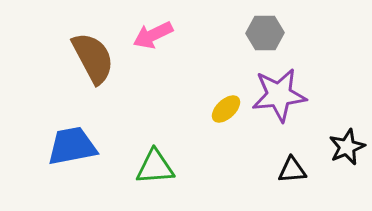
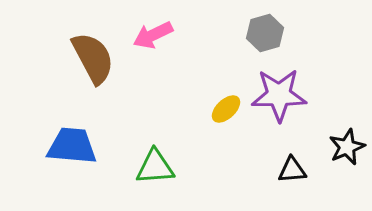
gray hexagon: rotated 15 degrees counterclockwise
purple star: rotated 6 degrees clockwise
blue trapezoid: rotated 16 degrees clockwise
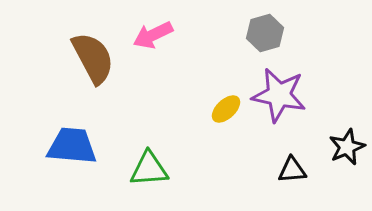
purple star: rotated 12 degrees clockwise
green triangle: moved 6 px left, 2 px down
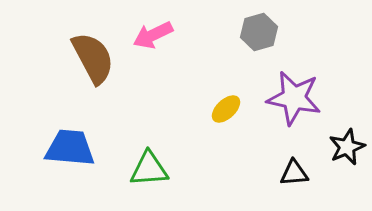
gray hexagon: moved 6 px left, 1 px up
purple star: moved 15 px right, 3 px down
blue trapezoid: moved 2 px left, 2 px down
black triangle: moved 2 px right, 3 px down
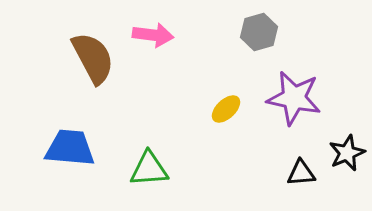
pink arrow: rotated 147 degrees counterclockwise
black star: moved 6 px down
black triangle: moved 7 px right
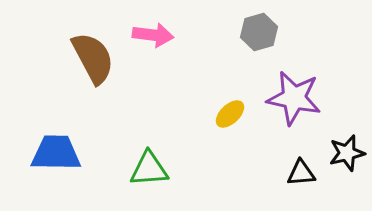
yellow ellipse: moved 4 px right, 5 px down
blue trapezoid: moved 14 px left, 5 px down; rotated 4 degrees counterclockwise
black star: rotated 9 degrees clockwise
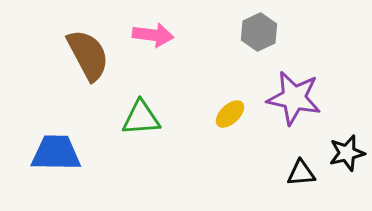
gray hexagon: rotated 9 degrees counterclockwise
brown semicircle: moved 5 px left, 3 px up
green triangle: moved 8 px left, 51 px up
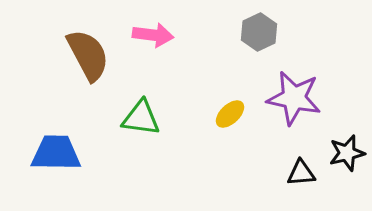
green triangle: rotated 12 degrees clockwise
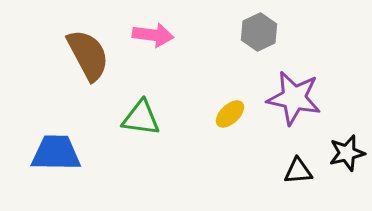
black triangle: moved 3 px left, 2 px up
